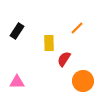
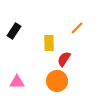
black rectangle: moved 3 px left
orange circle: moved 26 px left
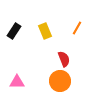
orange line: rotated 16 degrees counterclockwise
yellow rectangle: moved 4 px left, 12 px up; rotated 21 degrees counterclockwise
red semicircle: rotated 126 degrees clockwise
orange circle: moved 3 px right
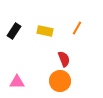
yellow rectangle: rotated 56 degrees counterclockwise
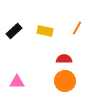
black rectangle: rotated 14 degrees clockwise
red semicircle: rotated 70 degrees counterclockwise
orange circle: moved 5 px right
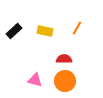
pink triangle: moved 18 px right, 2 px up; rotated 14 degrees clockwise
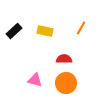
orange line: moved 4 px right
orange circle: moved 1 px right, 2 px down
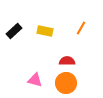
red semicircle: moved 3 px right, 2 px down
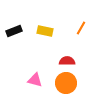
black rectangle: rotated 21 degrees clockwise
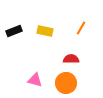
red semicircle: moved 4 px right, 2 px up
